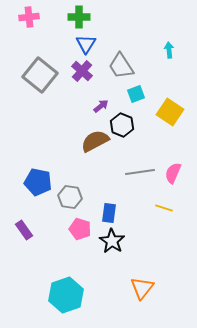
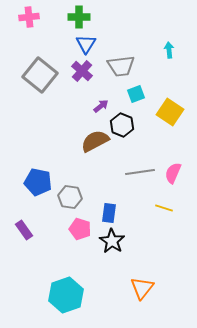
gray trapezoid: rotated 64 degrees counterclockwise
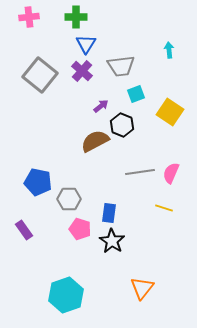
green cross: moved 3 px left
pink semicircle: moved 2 px left
gray hexagon: moved 1 px left, 2 px down; rotated 10 degrees counterclockwise
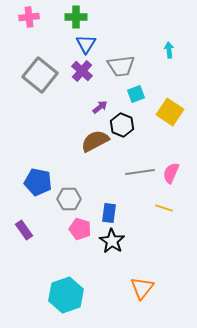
purple arrow: moved 1 px left, 1 px down
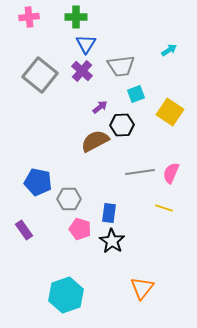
cyan arrow: rotated 63 degrees clockwise
black hexagon: rotated 25 degrees counterclockwise
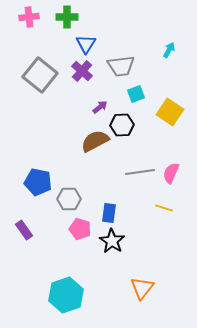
green cross: moved 9 px left
cyan arrow: rotated 28 degrees counterclockwise
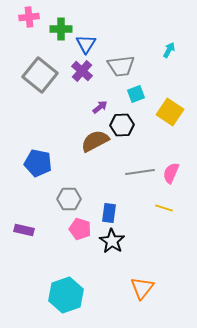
green cross: moved 6 px left, 12 px down
blue pentagon: moved 19 px up
purple rectangle: rotated 42 degrees counterclockwise
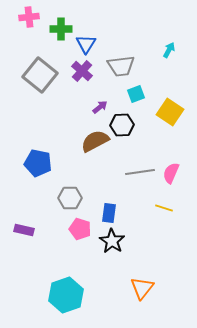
gray hexagon: moved 1 px right, 1 px up
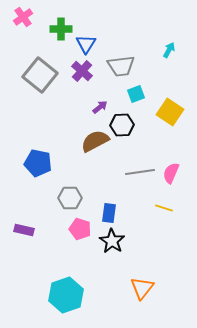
pink cross: moved 6 px left; rotated 30 degrees counterclockwise
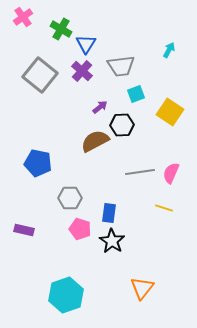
green cross: rotated 30 degrees clockwise
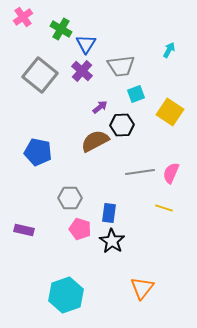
blue pentagon: moved 11 px up
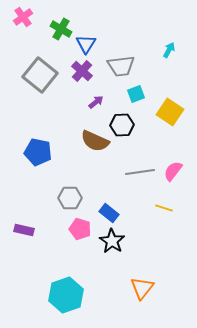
purple arrow: moved 4 px left, 5 px up
brown semicircle: rotated 128 degrees counterclockwise
pink semicircle: moved 2 px right, 2 px up; rotated 15 degrees clockwise
blue rectangle: rotated 60 degrees counterclockwise
